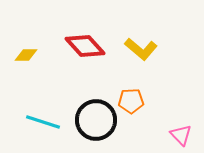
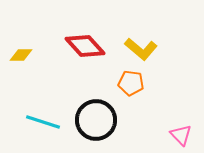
yellow diamond: moved 5 px left
orange pentagon: moved 18 px up; rotated 10 degrees clockwise
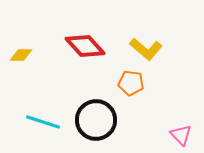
yellow L-shape: moved 5 px right
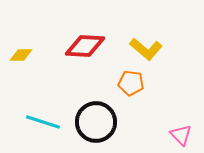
red diamond: rotated 45 degrees counterclockwise
black circle: moved 2 px down
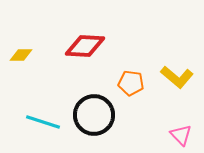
yellow L-shape: moved 31 px right, 28 px down
black circle: moved 2 px left, 7 px up
